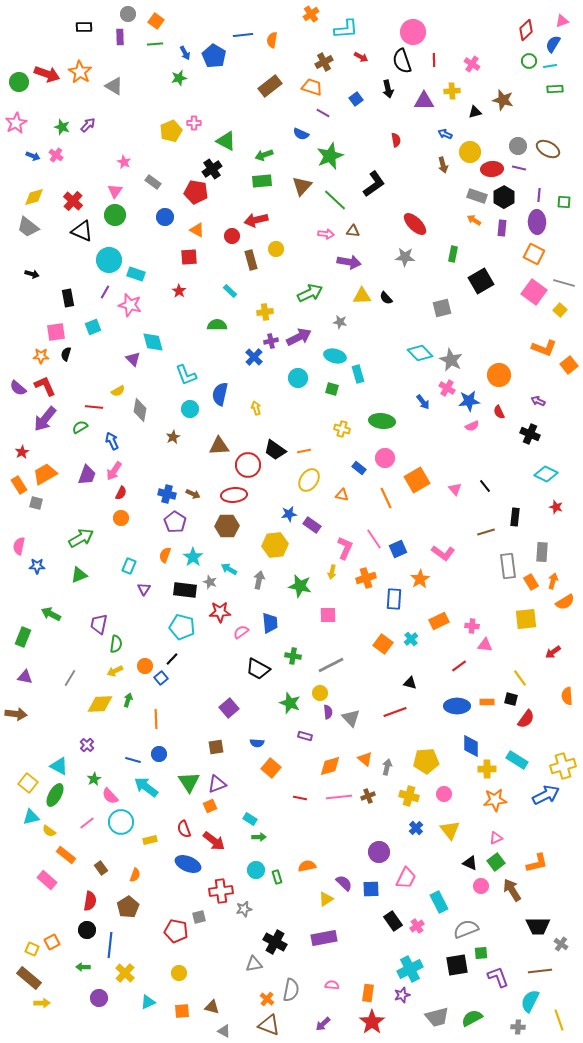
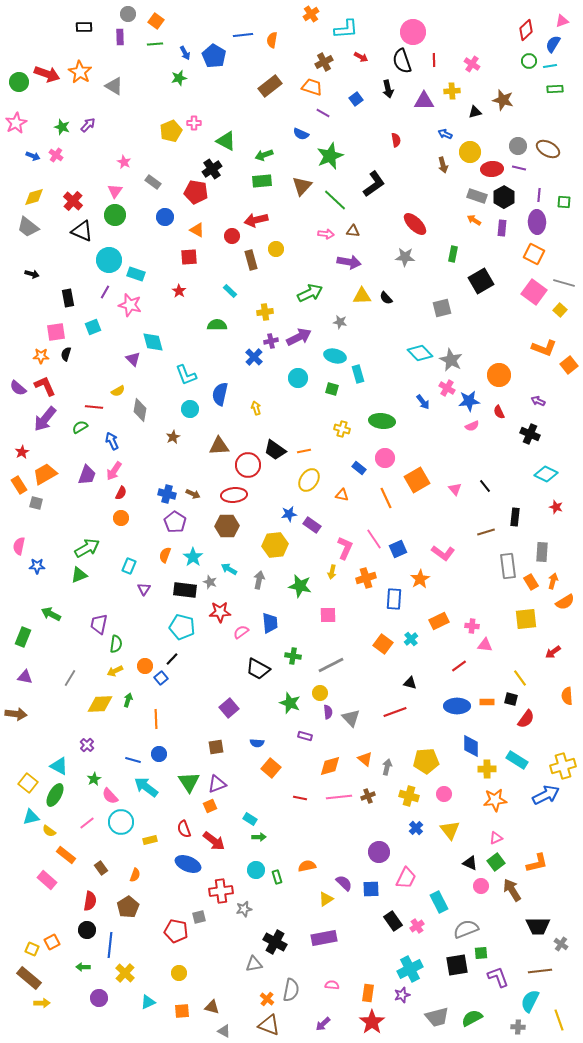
green arrow at (81, 538): moved 6 px right, 10 px down
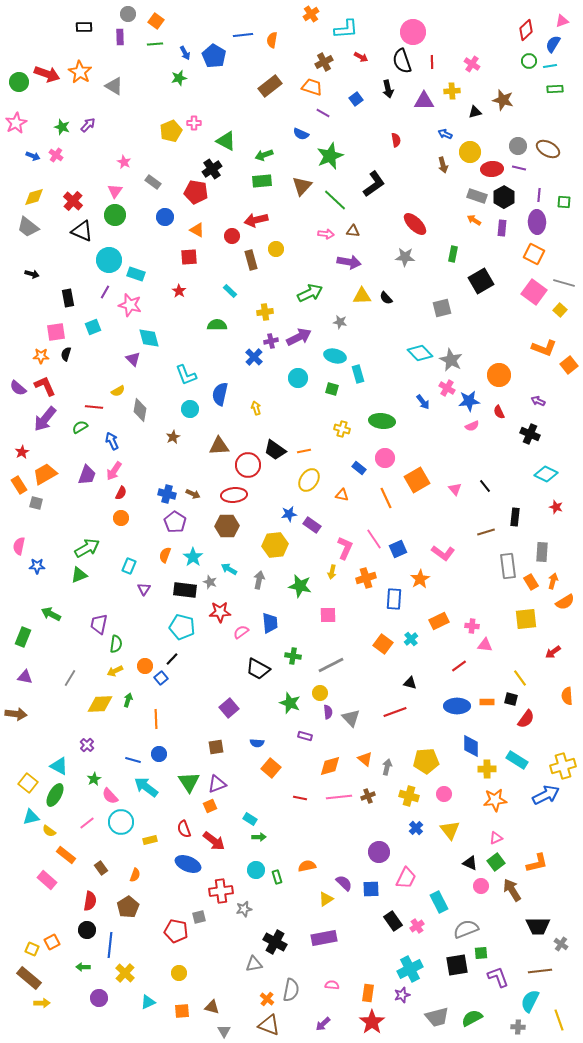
red line at (434, 60): moved 2 px left, 2 px down
cyan diamond at (153, 342): moved 4 px left, 4 px up
gray triangle at (224, 1031): rotated 32 degrees clockwise
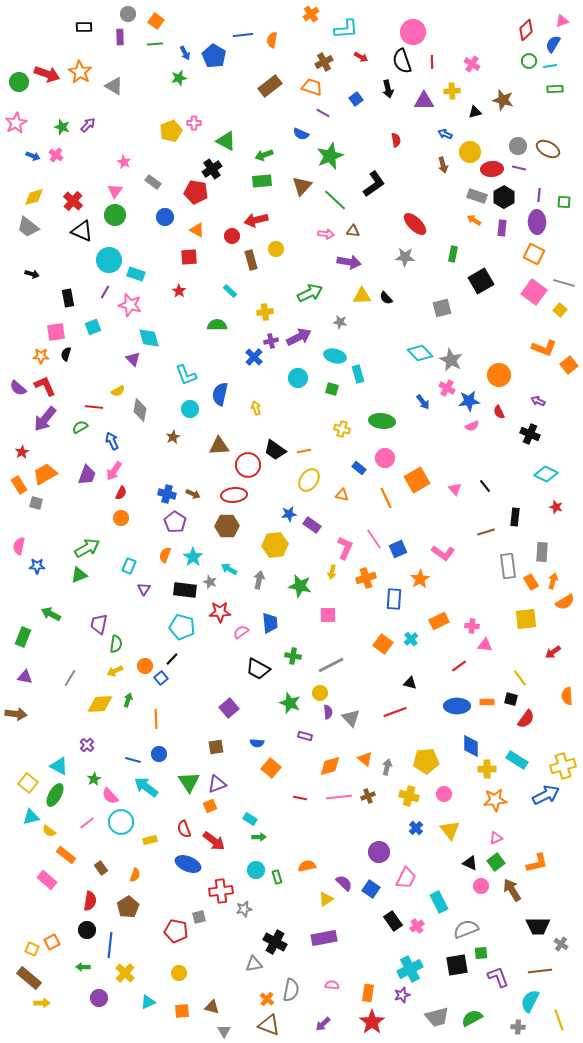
blue square at (371, 889): rotated 36 degrees clockwise
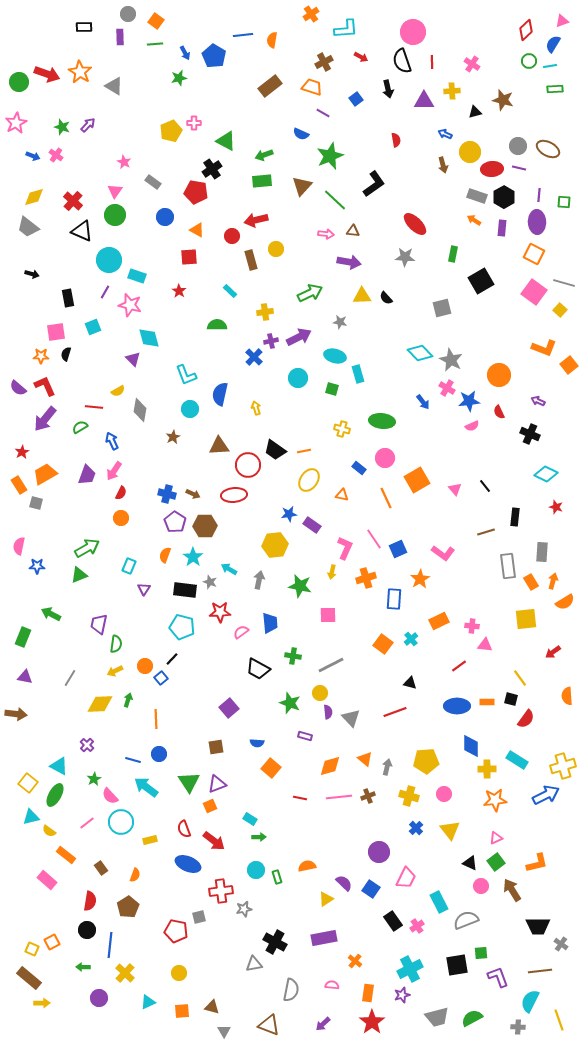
cyan rectangle at (136, 274): moved 1 px right, 2 px down
brown hexagon at (227, 526): moved 22 px left
gray semicircle at (466, 929): moved 9 px up
orange cross at (267, 999): moved 88 px right, 38 px up
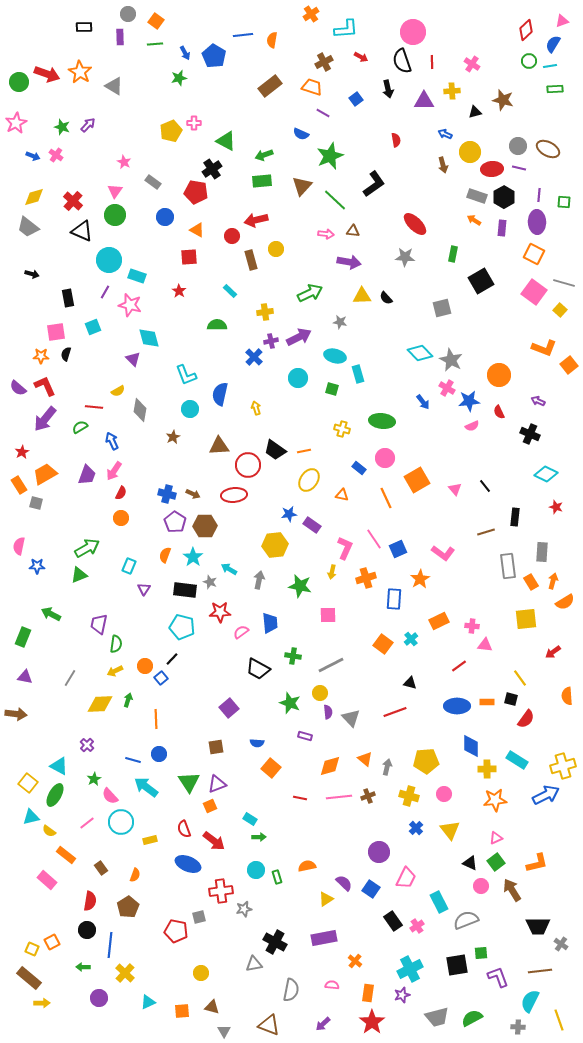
yellow circle at (179, 973): moved 22 px right
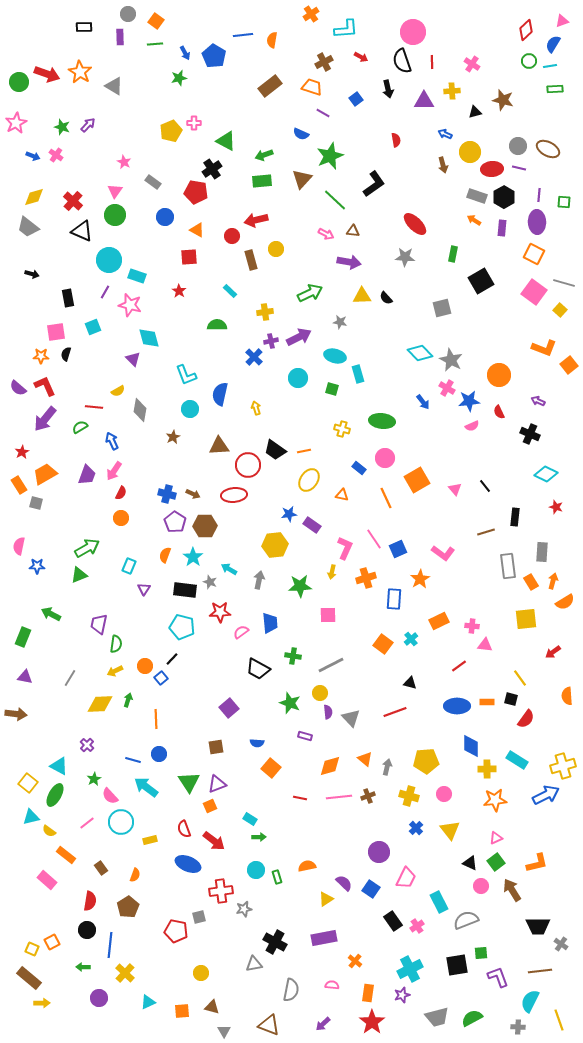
brown triangle at (302, 186): moved 7 px up
pink arrow at (326, 234): rotated 21 degrees clockwise
green star at (300, 586): rotated 15 degrees counterclockwise
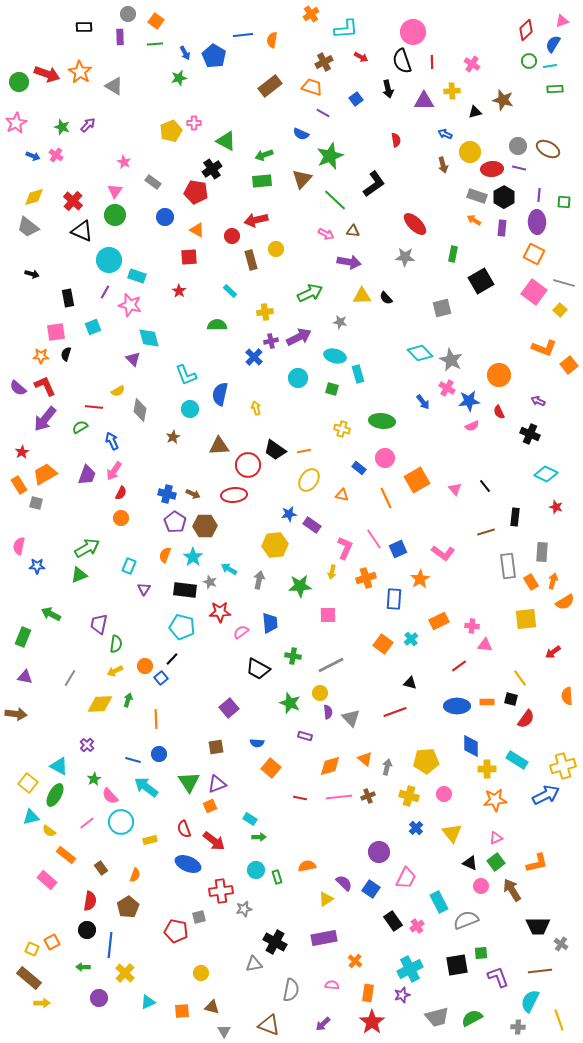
yellow triangle at (450, 830): moved 2 px right, 3 px down
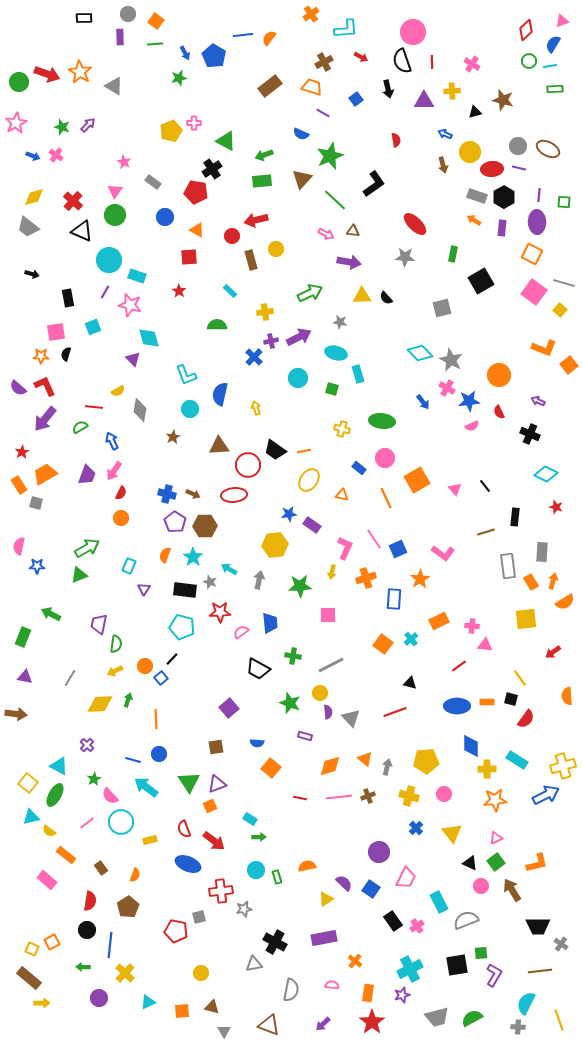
black rectangle at (84, 27): moved 9 px up
orange semicircle at (272, 40): moved 3 px left, 2 px up; rotated 28 degrees clockwise
orange square at (534, 254): moved 2 px left
cyan ellipse at (335, 356): moved 1 px right, 3 px up
purple L-shape at (498, 977): moved 4 px left, 2 px up; rotated 50 degrees clockwise
cyan semicircle at (530, 1001): moved 4 px left, 2 px down
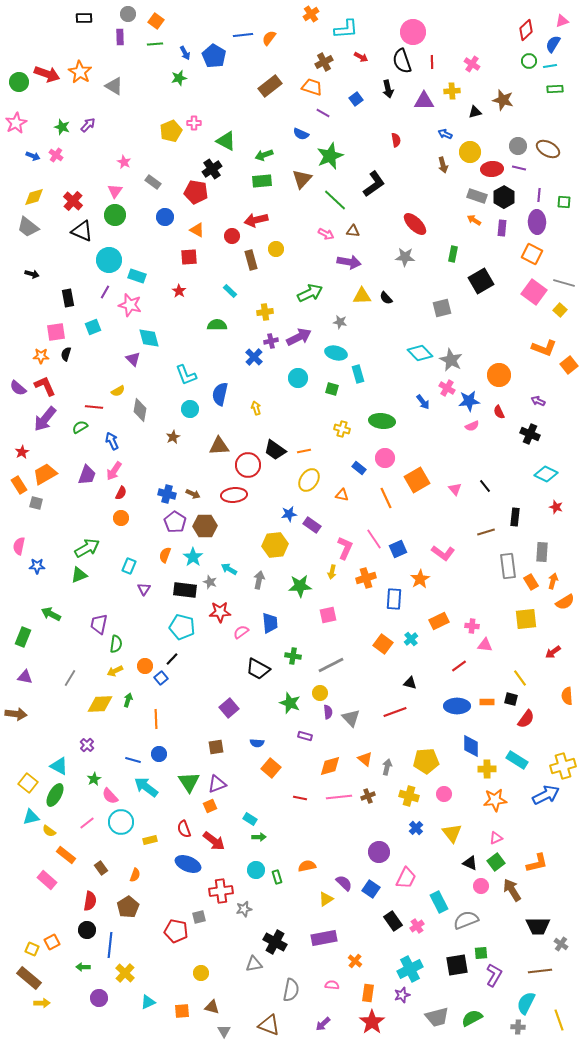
pink square at (328, 615): rotated 12 degrees counterclockwise
